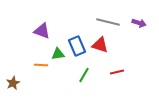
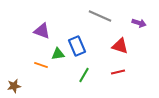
gray line: moved 8 px left, 6 px up; rotated 10 degrees clockwise
red triangle: moved 20 px right, 1 px down
orange line: rotated 16 degrees clockwise
red line: moved 1 px right
brown star: moved 1 px right, 3 px down; rotated 16 degrees clockwise
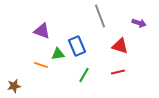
gray line: rotated 45 degrees clockwise
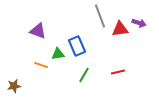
purple triangle: moved 4 px left
red triangle: moved 17 px up; rotated 24 degrees counterclockwise
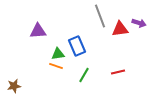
purple triangle: rotated 24 degrees counterclockwise
orange line: moved 15 px right, 1 px down
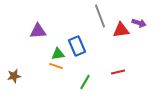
red triangle: moved 1 px right, 1 px down
green line: moved 1 px right, 7 px down
brown star: moved 10 px up
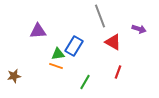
purple arrow: moved 6 px down
red triangle: moved 8 px left, 12 px down; rotated 36 degrees clockwise
blue rectangle: moved 3 px left; rotated 54 degrees clockwise
red line: rotated 56 degrees counterclockwise
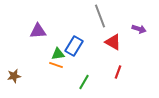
orange line: moved 1 px up
green line: moved 1 px left
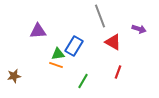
green line: moved 1 px left, 1 px up
